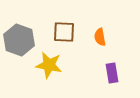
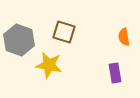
brown square: rotated 15 degrees clockwise
orange semicircle: moved 24 px right
purple rectangle: moved 3 px right
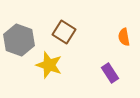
brown square: rotated 15 degrees clockwise
yellow star: rotated 8 degrees clockwise
purple rectangle: moved 5 px left; rotated 24 degrees counterclockwise
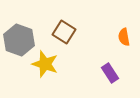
yellow star: moved 4 px left, 1 px up
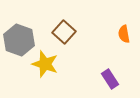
brown square: rotated 10 degrees clockwise
orange semicircle: moved 3 px up
purple rectangle: moved 6 px down
